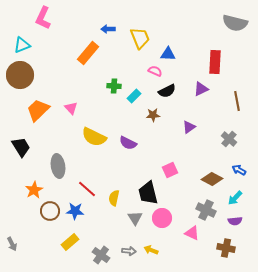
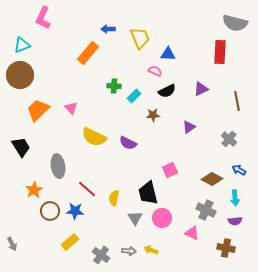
red rectangle at (215, 62): moved 5 px right, 10 px up
cyan arrow at (235, 198): rotated 49 degrees counterclockwise
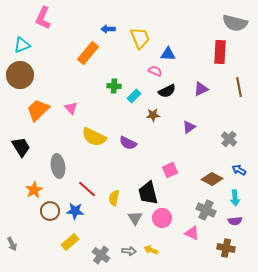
brown line at (237, 101): moved 2 px right, 14 px up
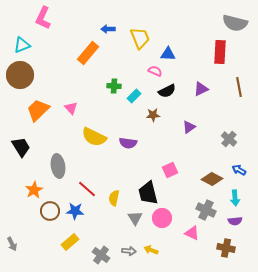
purple semicircle at (128, 143): rotated 18 degrees counterclockwise
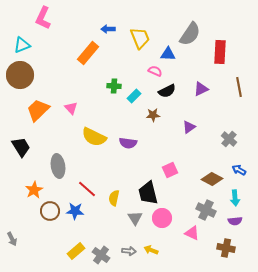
gray semicircle at (235, 23): moved 45 px left, 11 px down; rotated 70 degrees counterclockwise
yellow rectangle at (70, 242): moved 6 px right, 9 px down
gray arrow at (12, 244): moved 5 px up
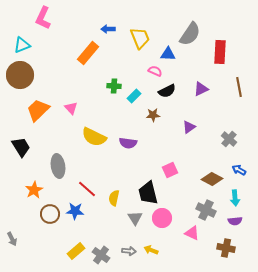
brown circle at (50, 211): moved 3 px down
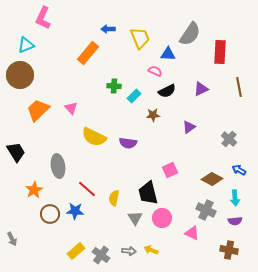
cyan triangle at (22, 45): moved 4 px right
black trapezoid at (21, 147): moved 5 px left, 5 px down
brown cross at (226, 248): moved 3 px right, 2 px down
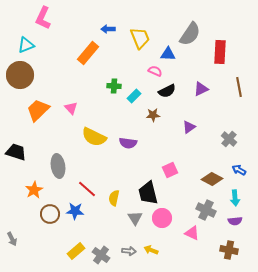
black trapezoid at (16, 152): rotated 40 degrees counterclockwise
